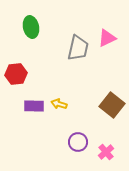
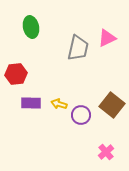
purple rectangle: moved 3 px left, 3 px up
purple circle: moved 3 px right, 27 px up
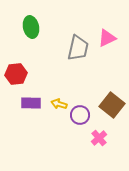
purple circle: moved 1 px left
pink cross: moved 7 px left, 14 px up
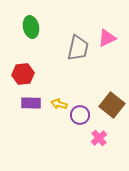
red hexagon: moved 7 px right
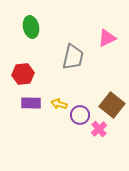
gray trapezoid: moved 5 px left, 9 px down
pink cross: moved 9 px up
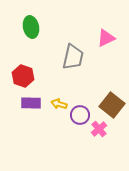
pink triangle: moved 1 px left
red hexagon: moved 2 px down; rotated 25 degrees clockwise
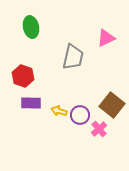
yellow arrow: moved 7 px down
